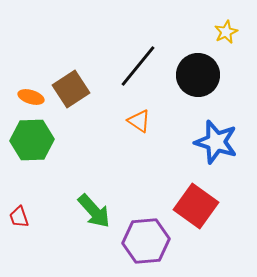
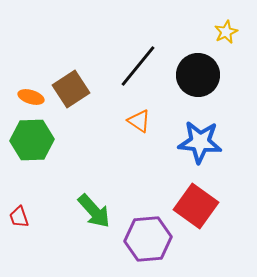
blue star: moved 16 px left; rotated 12 degrees counterclockwise
purple hexagon: moved 2 px right, 2 px up
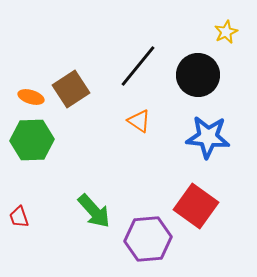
blue star: moved 8 px right, 5 px up
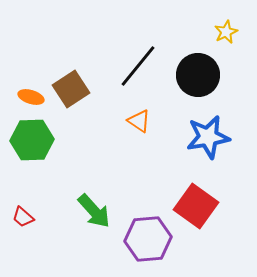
blue star: rotated 15 degrees counterclockwise
red trapezoid: moved 4 px right; rotated 30 degrees counterclockwise
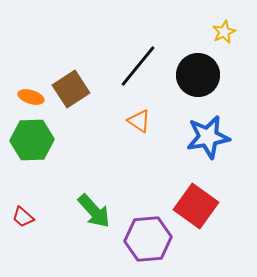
yellow star: moved 2 px left
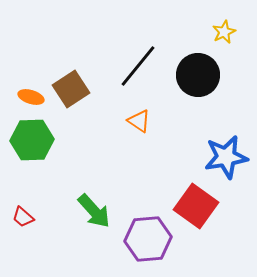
blue star: moved 18 px right, 20 px down
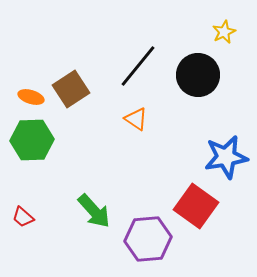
orange triangle: moved 3 px left, 2 px up
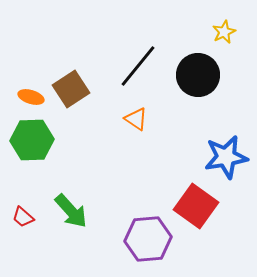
green arrow: moved 23 px left
